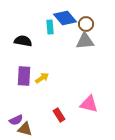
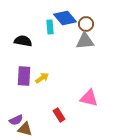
pink triangle: moved 6 px up
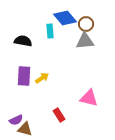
cyan rectangle: moved 4 px down
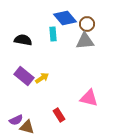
brown circle: moved 1 px right
cyan rectangle: moved 3 px right, 3 px down
black semicircle: moved 1 px up
purple rectangle: rotated 54 degrees counterclockwise
brown triangle: moved 2 px right, 2 px up
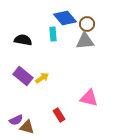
purple rectangle: moved 1 px left
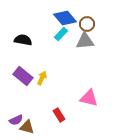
cyan rectangle: moved 8 px right; rotated 48 degrees clockwise
yellow arrow: rotated 32 degrees counterclockwise
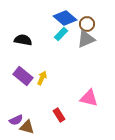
blue diamond: rotated 10 degrees counterclockwise
gray triangle: moved 1 px right, 2 px up; rotated 18 degrees counterclockwise
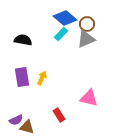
purple rectangle: moved 1 px left, 1 px down; rotated 42 degrees clockwise
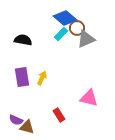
brown circle: moved 10 px left, 4 px down
purple semicircle: rotated 48 degrees clockwise
